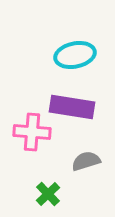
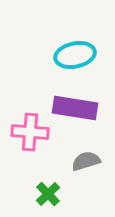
purple rectangle: moved 3 px right, 1 px down
pink cross: moved 2 px left
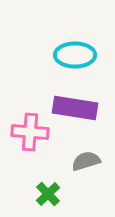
cyan ellipse: rotated 12 degrees clockwise
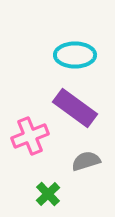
purple rectangle: rotated 27 degrees clockwise
pink cross: moved 4 px down; rotated 27 degrees counterclockwise
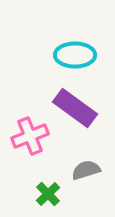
gray semicircle: moved 9 px down
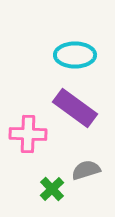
pink cross: moved 2 px left, 2 px up; rotated 24 degrees clockwise
green cross: moved 4 px right, 5 px up
